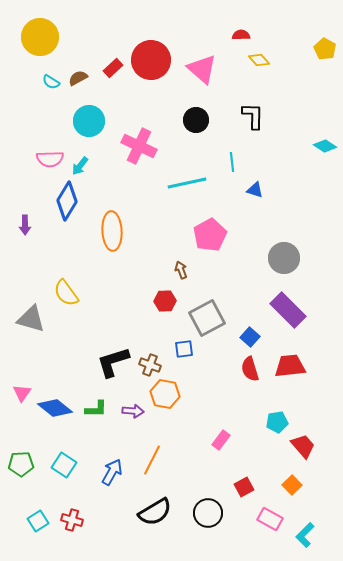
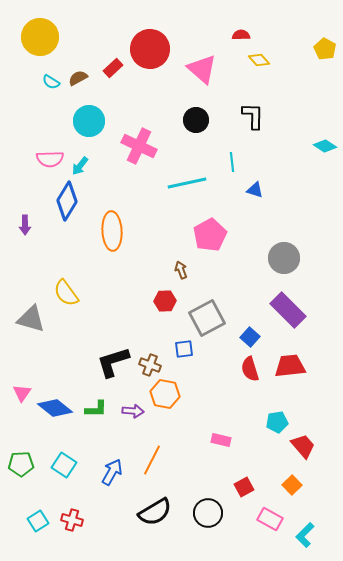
red circle at (151, 60): moved 1 px left, 11 px up
pink rectangle at (221, 440): rotated 66 degrees clockwise
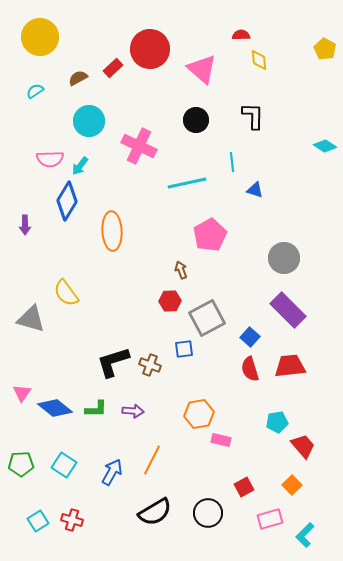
yellow diamond at (259, 60): rotated 35 degrees clockwise
cyan semicircle at (51, 82): moved 16 px left, 9 px down; rotated 114 degrees clockwise
red hexagon at (165, 301): moved 5 px right
orange hexagon at (165, 394): moved 34 px right, 20 px down; rotated 20 degrees counterclockwise
pink rectangle at (270, 519): rotated 45 degrees counterclockwise
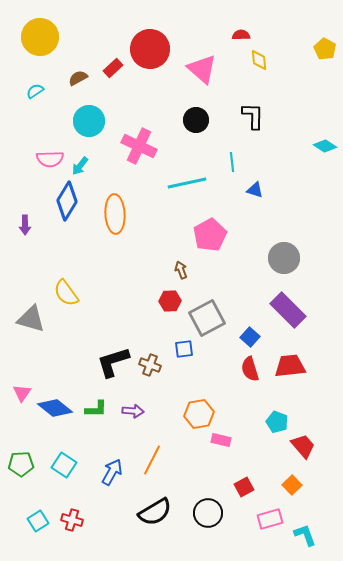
orange ellipse at (112, 231): moved 3 px right, 17 px up
cyan pentagon at (277, 422): rotated 30 degrees clockwise
cyan L-shape at (305, 535): rotated 115 degrees clockwise
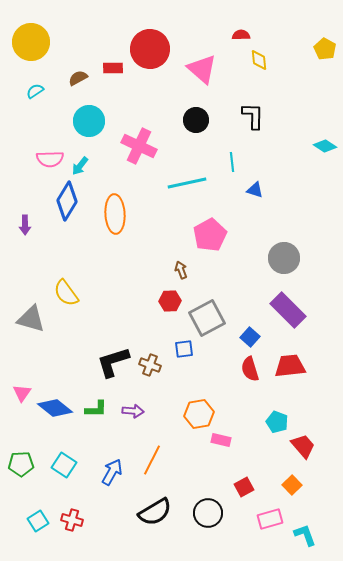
yellow circle at (40, 37): moved 9 px left, 5 px down
red rectangle at (113, 68): rotated 42 degrees clockwise
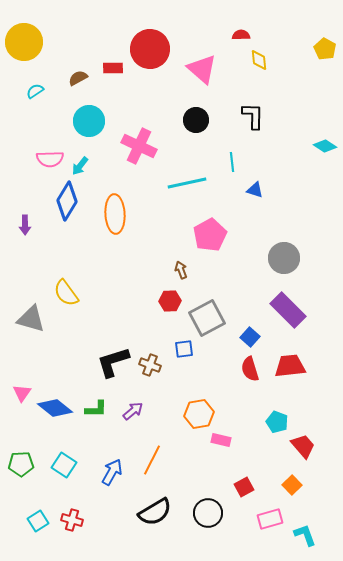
yellow circle at (31, 42): moved 7 px left
purple arrow at (133, 411): rotated 45 degrees counterclockwise
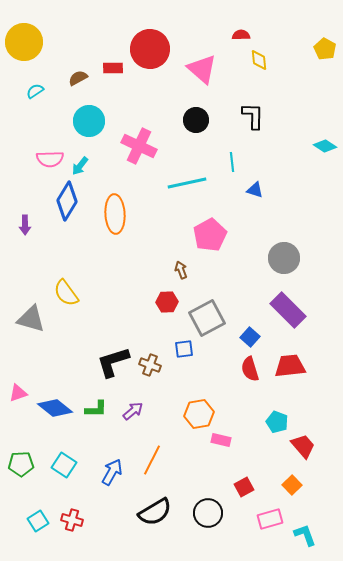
red hexagon at (170, 301): moved 3 px left, 1 px down
pink triangle at (22, 393): moved 4 px left; rotated 36 degrees clockwise
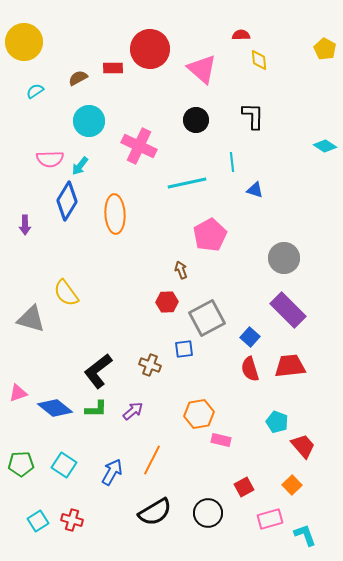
black L-shape at (113, 362): moved 15 px left, 9 px down; rotated 21 degrees counterclockwise
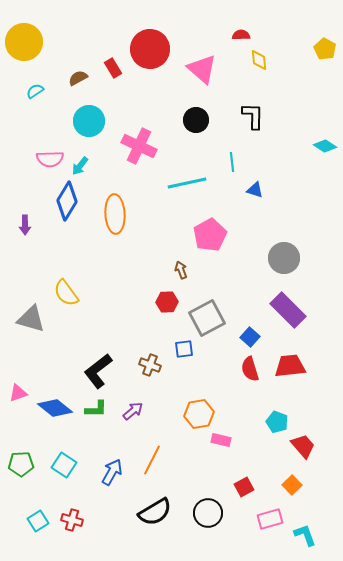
red rectangle at (113, 68): rotated 60 degrees clockwise
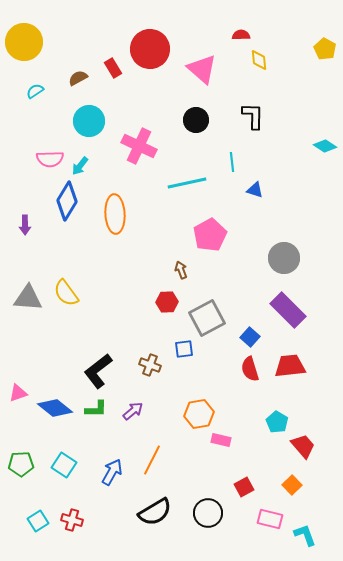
gray triangle at (31, 319): moved 3 px left, 21 px up; rotated 12 degrees counterclockwise
cyan pentagon at (277, 422): rotated 10 degrees clockwise
pink rectangle at (270, 519): rotated 30 degrees clockwise
